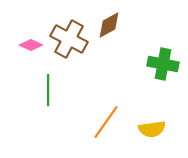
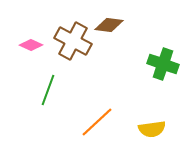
brown diamond: rotated 36 degrees clockwise
brown cross: moved 4 px right, 2 px down
green cross: rotated 8 degrees clockwise
green line: rotated 20 degrees clockwise
orange line: moved 9 px left; rotated 12 degrees clockwise
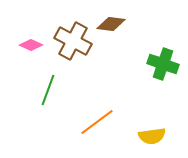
brown diamond: moved 2 px right, 1 px up
orange line: rotated 6 degrees clockwise
yellow semicircle: moved 7 px down
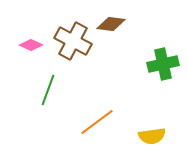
green cross: rotated 32 degrees counterclockwise
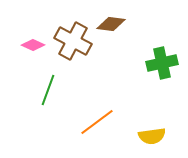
pink diamond: moved 2 px right
green cross: moved 1 px left, 1 px up
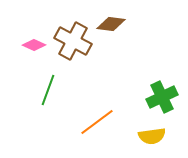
pink diamond: moved 1 px right
green cross: moved 34 px down; rotated 12 degrees counterclockwise
